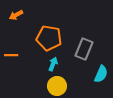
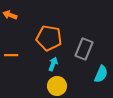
orange arrow: moved 6 px left; rotated 48 degrees clockwise
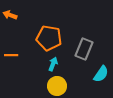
cyan semicircle: rotated 12 degrees clockwise
